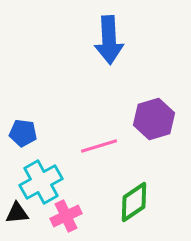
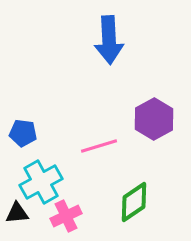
purple hexagon: rotated 12 degrees counterclockwise
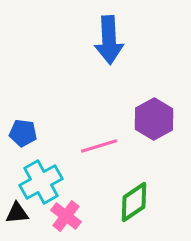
pink cross: rotated 28 degrees counterclockwise
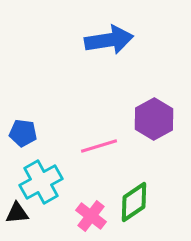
blue arrow: rotated 96 degrees counterclockwise
pink cross: moved 25 px right
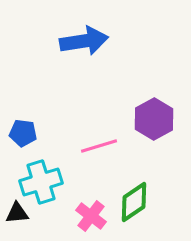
blue arrow: moved 25 px left, 1 px down
cyan cross: rotated 12 degrees clockwise
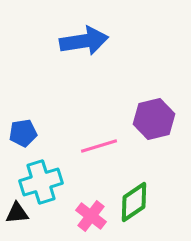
purple hexagon: rotated 15 degrees clockwise
blue pentagon: rotated 16 degrees counterclockwise
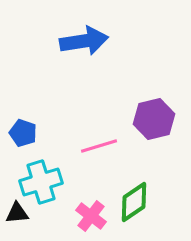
blue pentagon: rotated 28 degrees clockwise
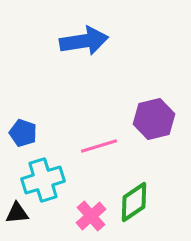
cyan cross: moved 2 px right, 2 px up
pink cross: rotated 12 degrees clockwise
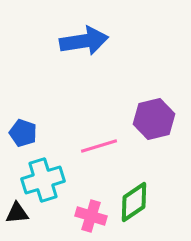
pink cross: rotated 32 degrees counterclockwise
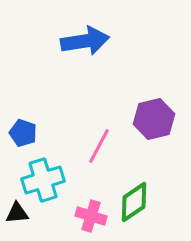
blue arrow: moved 1 px right
pink line: rotated 45 degrees counterclockwise
